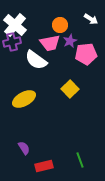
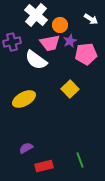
white cross: moved 21 px right, 10 px up
purple semicircle: moved 2 px right; rotated 88 degrees counterclockwise
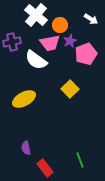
pink pentagon: rotated 15 degrees counterclockwise
purple semicircle: rotated 72 degrees counterclockwise
red rectangle: moved 1 px right, 2 px down; rotated 66 degrees clockwise
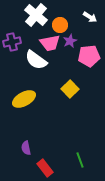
white arrow: moved 1 px left, 2 px up
pink pentagon: moved 3 px right, 2 px down; rotated 15 degrees clockwise
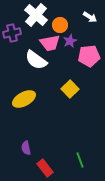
purple cross: moved 9 px up
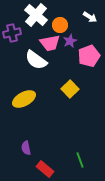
pink pentagon: rotated 15 degrees counterclockwise
red rectangle: moved 1 px down; rotated 12 degrees counterclockwise
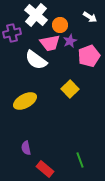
yellow ellipse: moved 1 px right, 2 px down
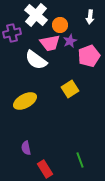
white arrow: rotated 64 degrees clockwise
yellow square: rotated 12 degrees clockwise
red rectangle: rotated 18 degrees clockwise
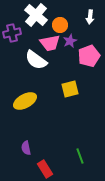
yellow square: rotated 18 degrees clockwise
green line: moved 4 px up
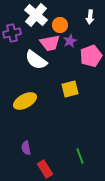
pink pentagon: moved 2 px right
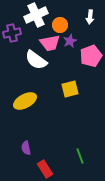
white cross: rotated 25 degrees clockwise
